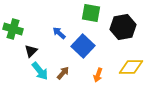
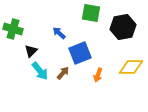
blue square: moved 3 px left, 7 px down; rotated 25 degrees clockwise
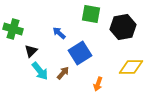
green square: moved 1 px down
blue square: rotated 10 degrees counterclockwise
orange arrow: moved 9 px down
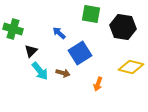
black hexagon: rotated 20 degrees clockwise
yellow diamond: rotated 15 degrees clockwise
brown arrow: rotated 64 degrees clockwise
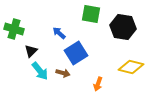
green cross: moved 1 px right
blue square: moved 4 px left
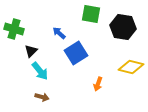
brown arrow: moved 21 px left, 24 px down
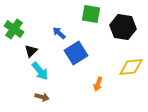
green cross: rotated 18 degrees clockwise
yellow diamond: rotated 20 degrees counterclockwise
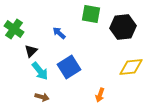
black hexagon: rotated 15 degrees counterclockwise
blue square: moved 7 px left, 14 px down
orange arrow: moved 2 px right, 11 px down
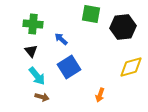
green cross: moved 19 px right, 5 px up; rotated 30 degrees counterclockwise
blue arrow: moved 2 px right, 6 px down
black triangle: rotated 24 degrees counterclockwise
yellow diamond: rotated 10 degrees counterclockwise
cyan arrow: moved 3 px left, 5 px down
